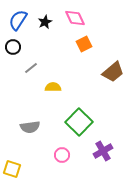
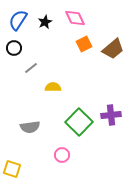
black circle: moved 1 px right, 1 px down
brown trapezoid: moved 23 px up
purple cross: moved 8 px right, 36 px up; rotated 24 degrees clockwise
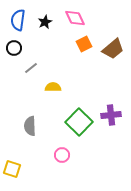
blue semicircle: rotated 25 degrees counterclockwise
gray semicircle: moved 1 px up; rotated 96 degrees clockwise
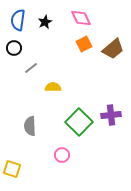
pink diamond: moved 6 px right
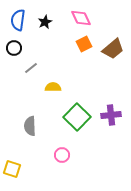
green square: moved 2 px left, 5 px up
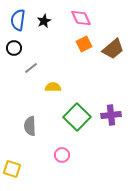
black star: moved 1 px left, 1 px up
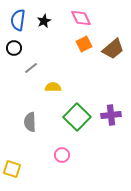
gray semicircle: moved 4 px up
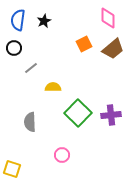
pink diamond: moved 27 px right; rotated 25 degrees clockwise
green square: moved 1 px right, 4 px up
